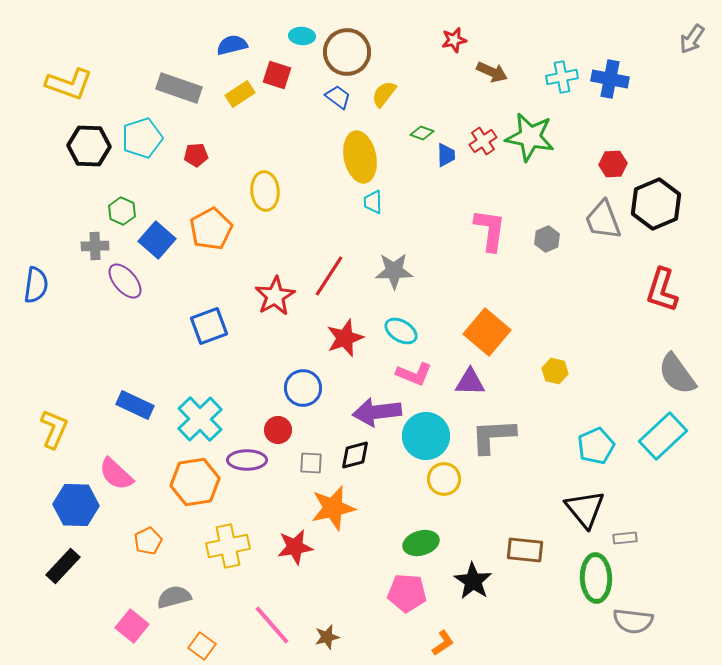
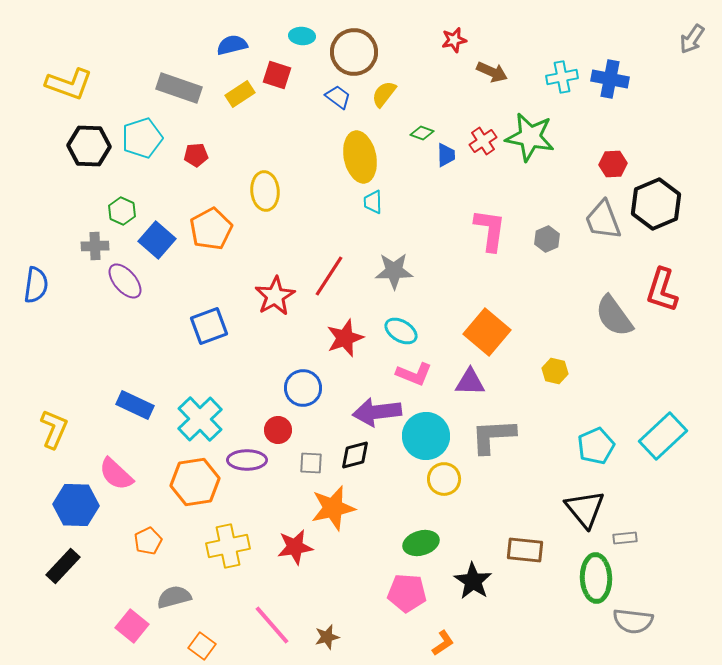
brown circle at (347, 52): moved 7 px right
gray semicircle at (677, 374): moved 63 px left, 58 px up
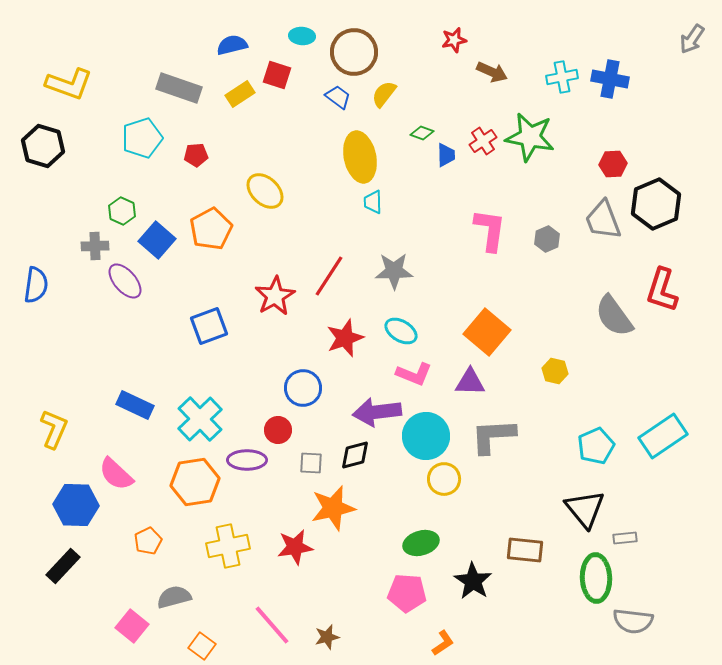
black hexagon at (89, 146): moved 46 px left; rotated 15 degrees clockwise
yellow ellipse at (265, 191): rotated 42 degrees counterclockwise
cyan rectangle at (663, 436): rotated 9 degrees clockwise
